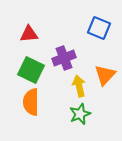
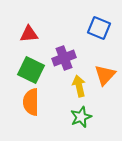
green star: moved 1 px right, 3 px down
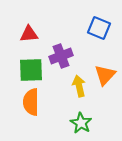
purple cross: moved 3 px left, 2 px up
green square: rotated 28 degrees counterclockwise
green star: moved 6 px down; rotated 20 degrees counterclockwise
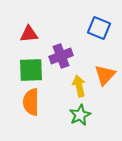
green star: moved 1 px left, 8 px up; rotated 15 degrees clockwise
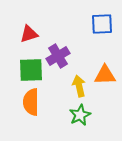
blue square: moved 3 px right, 4 px up; rotated 25 degrees counterclockwise
red triangle: rotated 12 degrees counterclockwise
purple cross: moved 3 px left; rotated 10 degrees counterclockwise
orange triangle: rotated 45 degrees clockwise
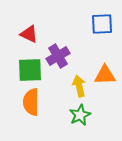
red triangle: rotated 42 degrees clockwise
green square: moved 1 px left
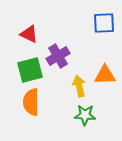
blue square: moved 2 px right, 1 px up
green square: rotated 12 degrees counterclockwise
green star: moved 5 px right; rotated 30 degrees clockwise
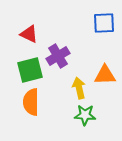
yellow arrow: moved 2 px down
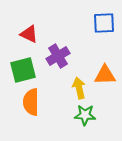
green square: moved 7 px left
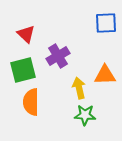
blue square: moved 2 px right
red triangle: moved 3 px left; rotated 18 degrees clockwise
